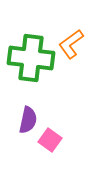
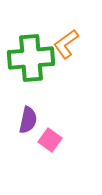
orange L-shape: moved 5 px left
green cross: rotated 12 degrees counterclockwise
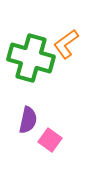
green cross: rotated 21 degrees clockwise
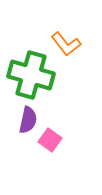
orange L-shape: rotated 92 degrees counterclockwise
green cross: moved 17 px down
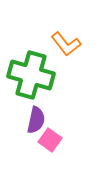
purple semicircle: moved 8 px right
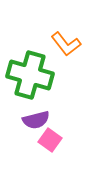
green cross: moved 1 px left
purple semicircle: rotated 64 degrees clockwise
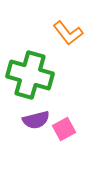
orange L-shape: moved 2 px right, 11 px up
pink square: moved 14 px right, 11 px up; rotated 25 degrees clockwise
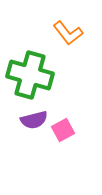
purple semicircle: moved 2 px left
pink square: moved 1 px left, 1 px down
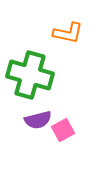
orange L-shape: rotated 40 degrees counterclockwise
purple semicircle: moved 4 px right
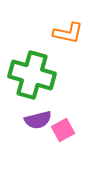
green cross: moved 2 px right
